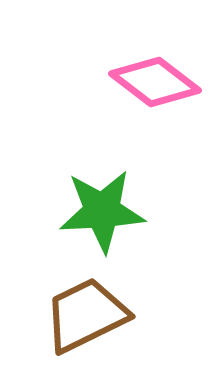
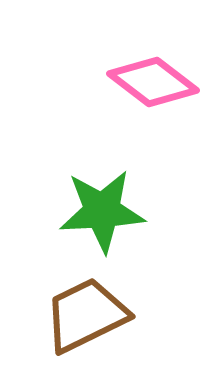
pink diamond: moved 2 px left
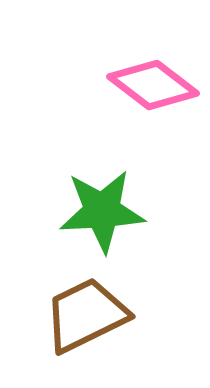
pink diamond: moved 3 px down
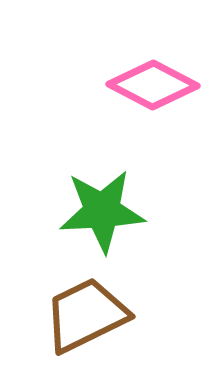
pink diamond: rotated 10 degrees counterclockwise
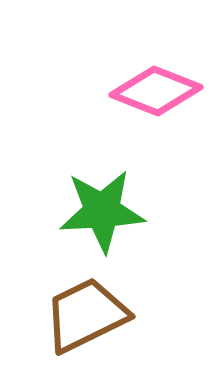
pink diamond: moved 3 px right, 6 px down; rotated 6 degrees counterclockwise
